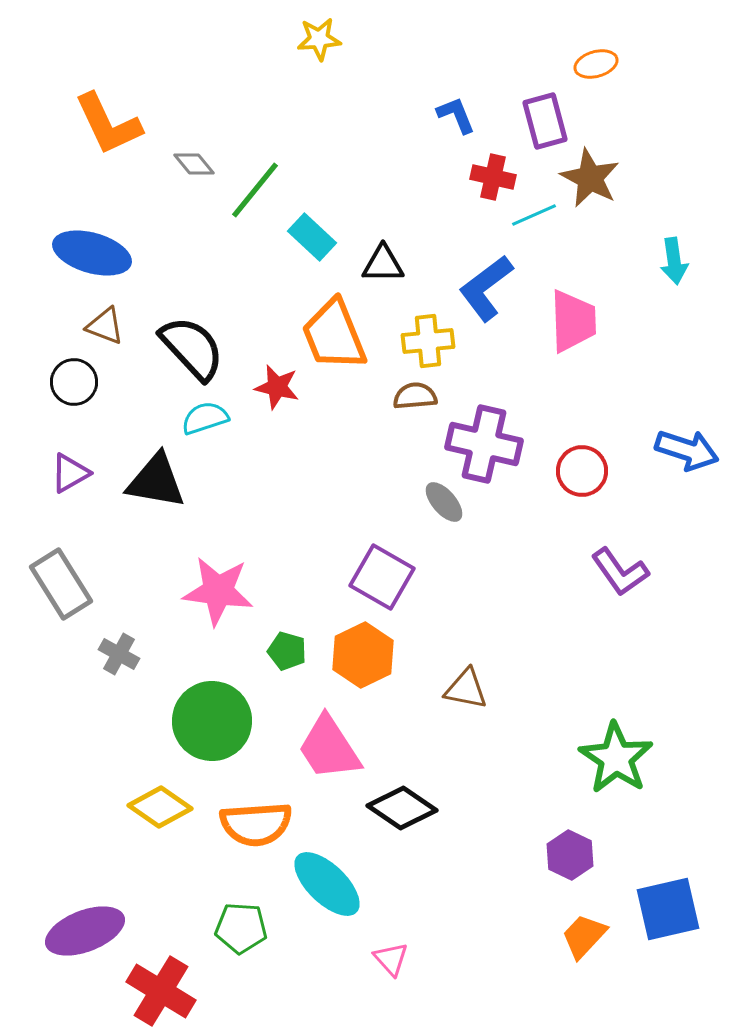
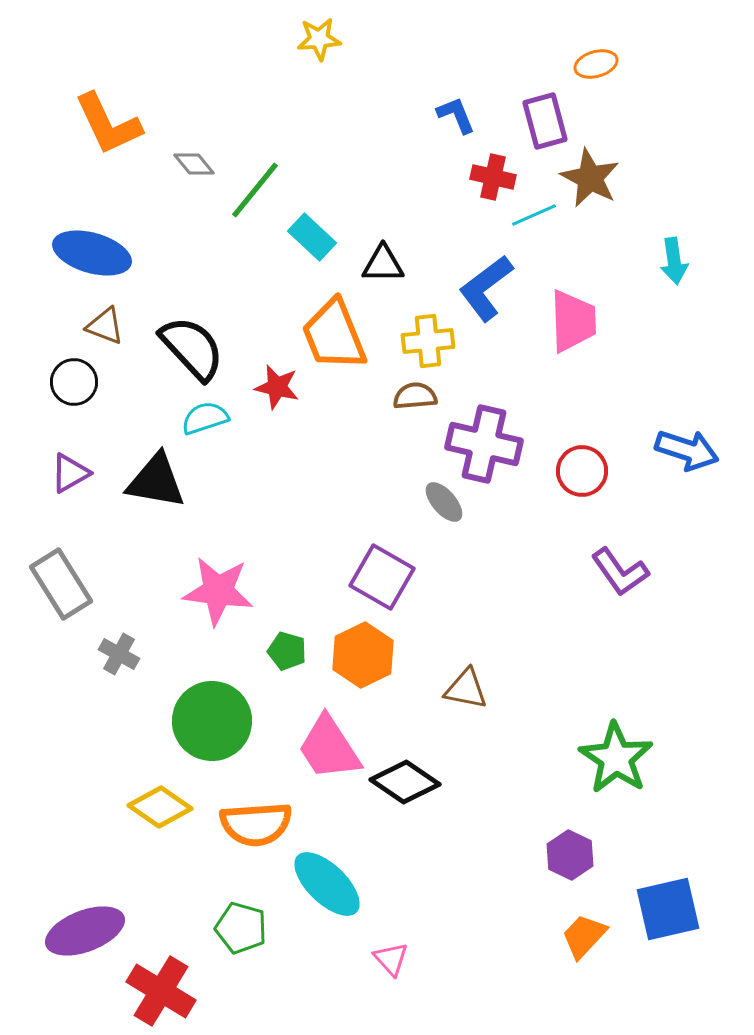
black diamond at (402, 808): moved 3 px right, 26 px up
green pentagon at (241, 928): rotated 12 degrees clockwise
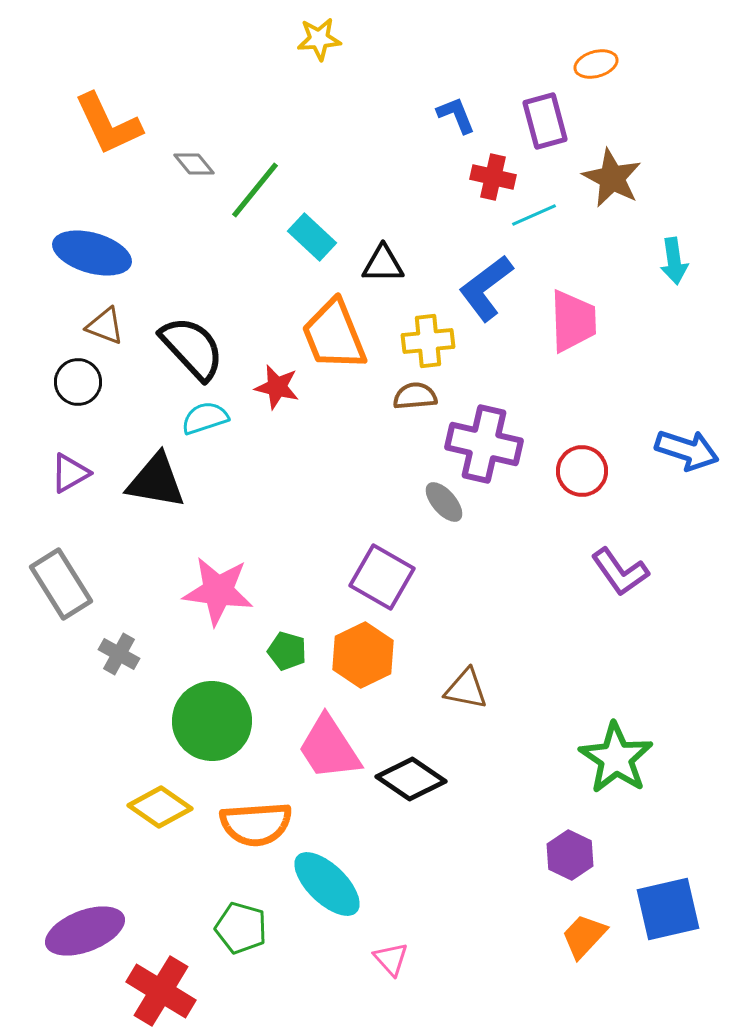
brown star at (590, 178): moved 22 px right
black circle at (74, 382): moved 4 px right
black diamond at (405, 782): moved 6 px right, 3 px up
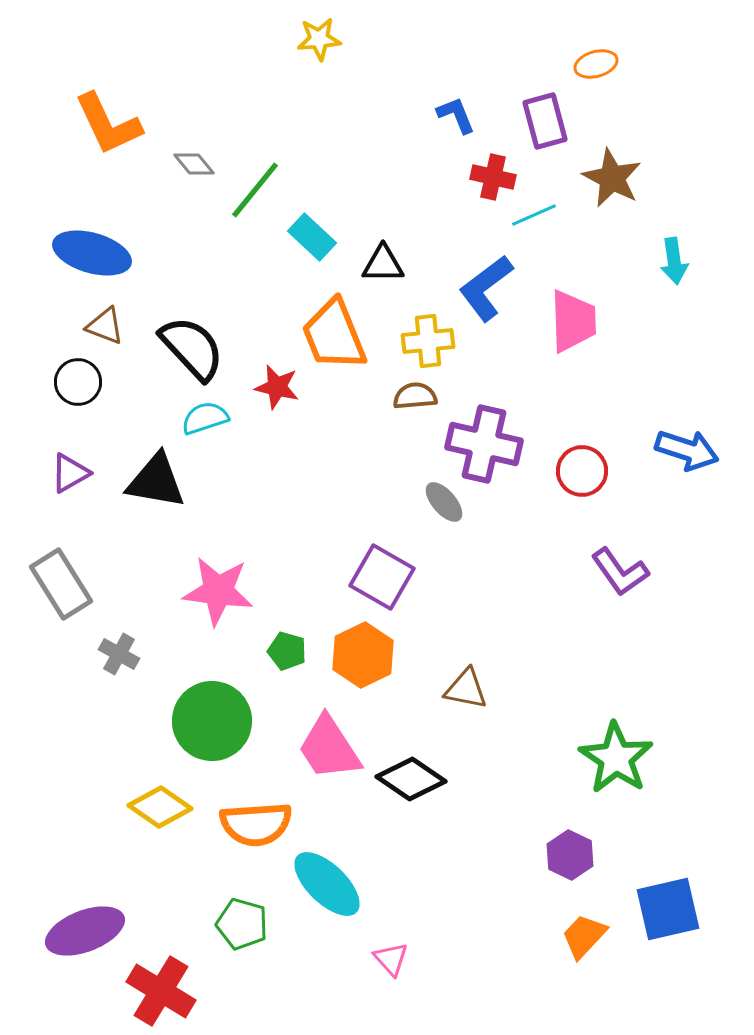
green pentagon at (241, 928): moved 1 px right, 4 px up
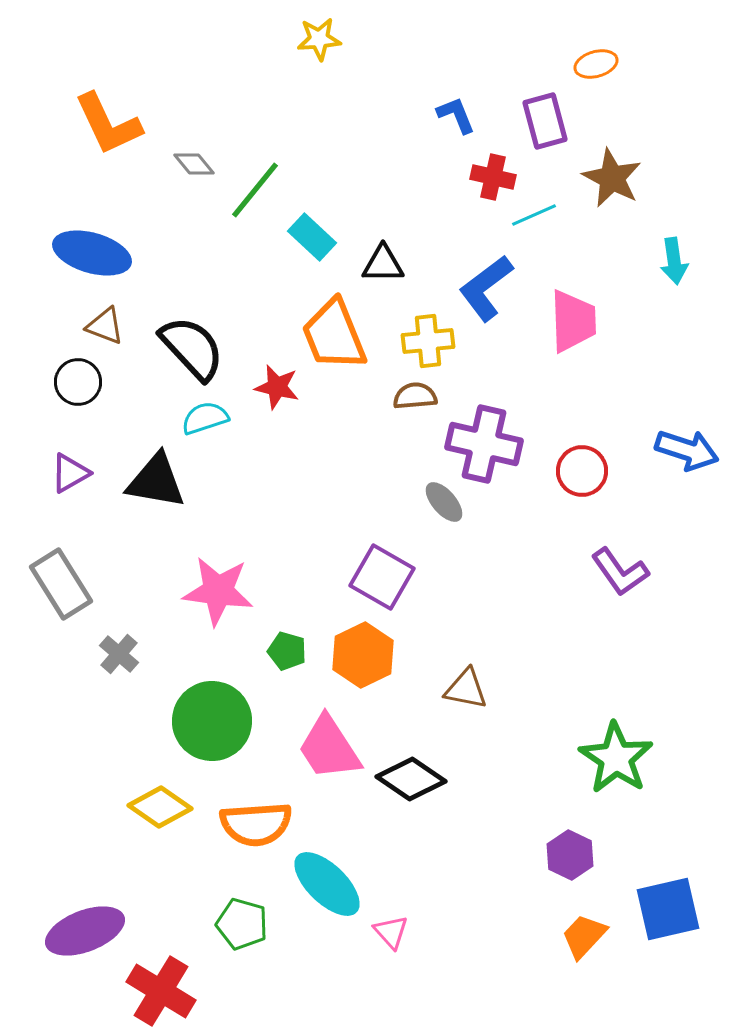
gray cross at (119, 654): rotated 12 degrees clockwise
pink triangle at (391, 959): moved 27 px up
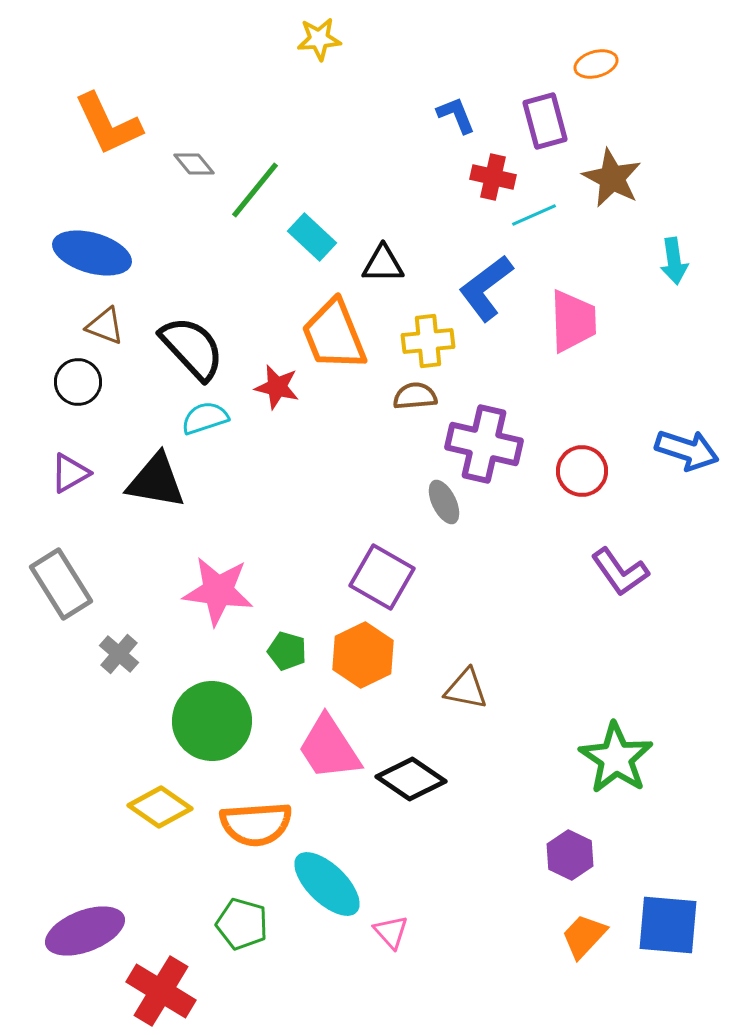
gray ellipse at (444, 502): rotated 15 degrees clockwise
blue square at (668, 909): moved 16 px down; rotated 18 degrees clockwise
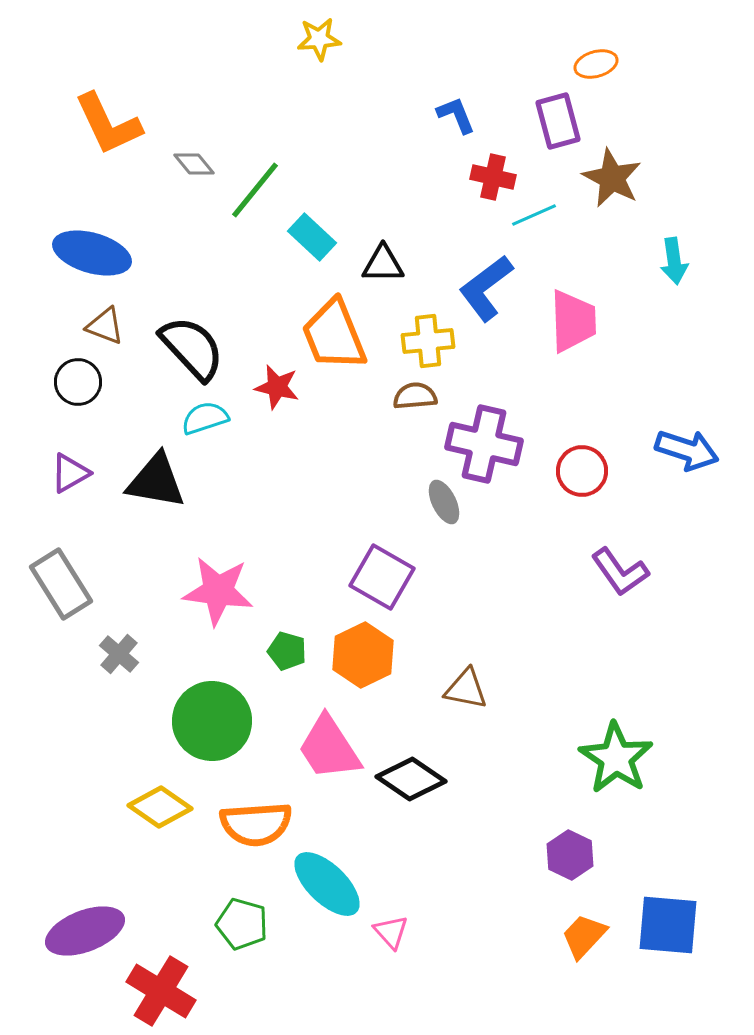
purple rectangle at (545, 121): moved 13 px right
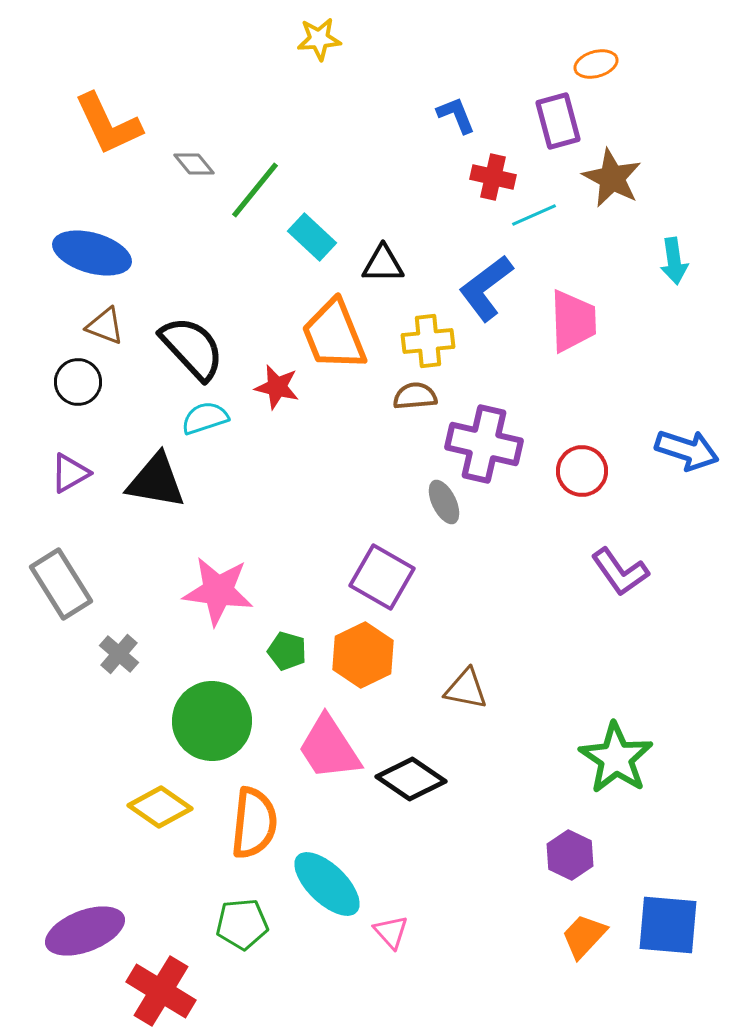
orange semicircle at (256, 824): moved 2 px left, 1 px up; rotated 80 degrees counterclockwise
green pentagon at (242, 924): rotated 21 degrees counterclockwise
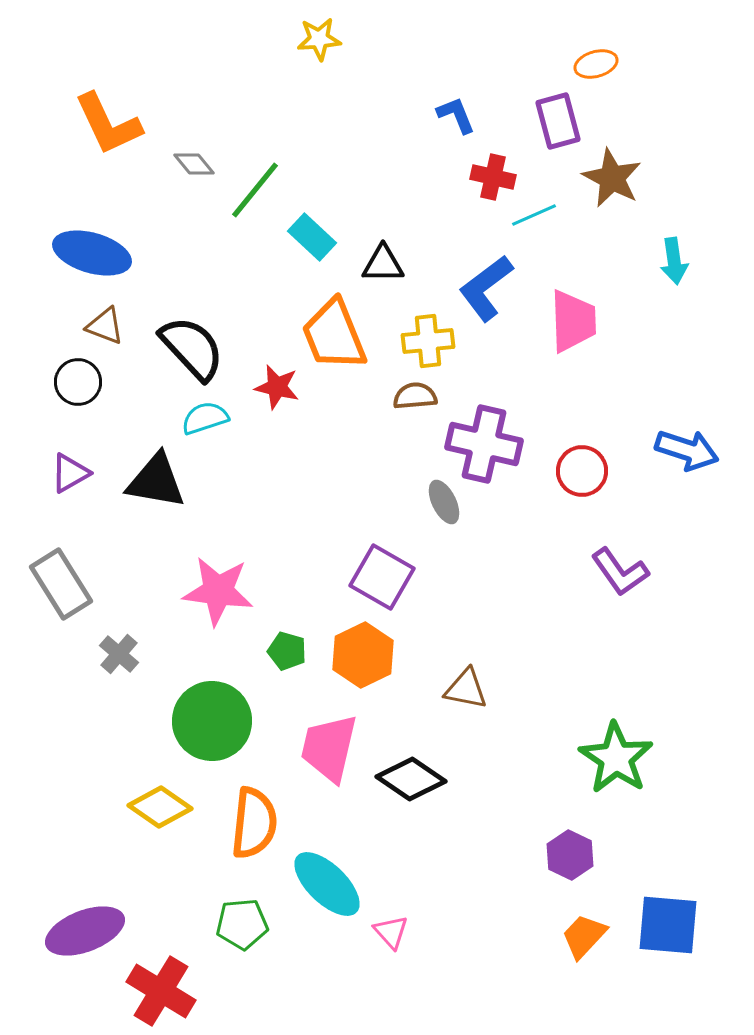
pink trapezoid at (329, 748): rotated 46 degrees clockwise
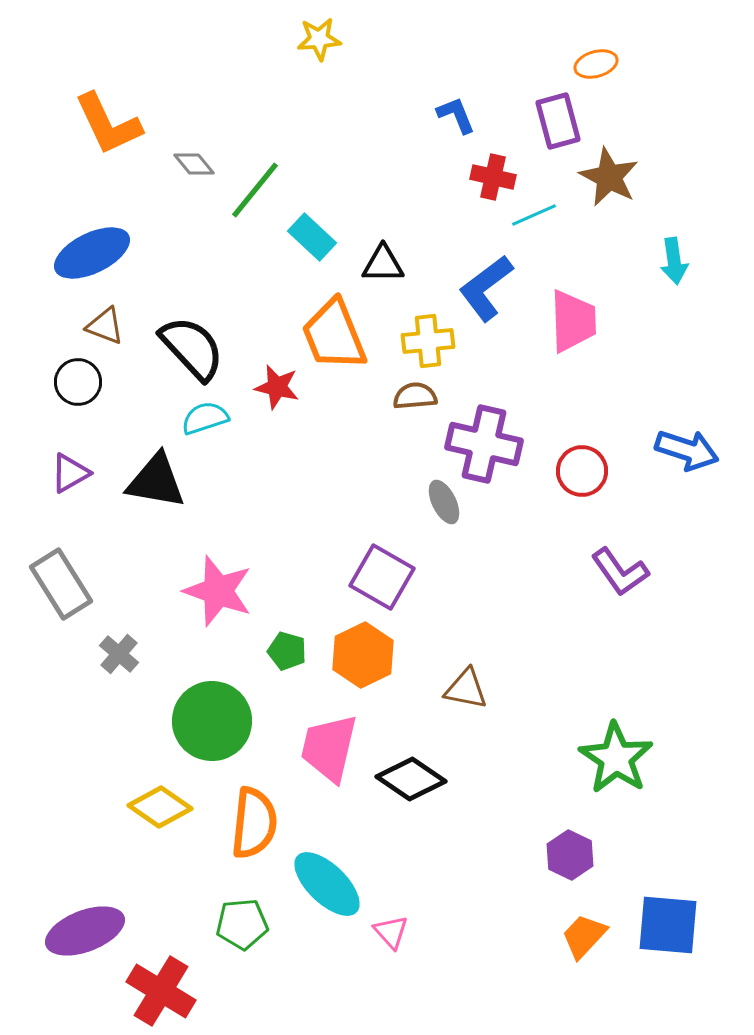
brown star at (612, 178): moved 3 px left, 1 px up
blue ellipse at (92, 253): rotated 42 degrees counterclockwise
pink star at (218, 591): rotated 12 degrees clockwise
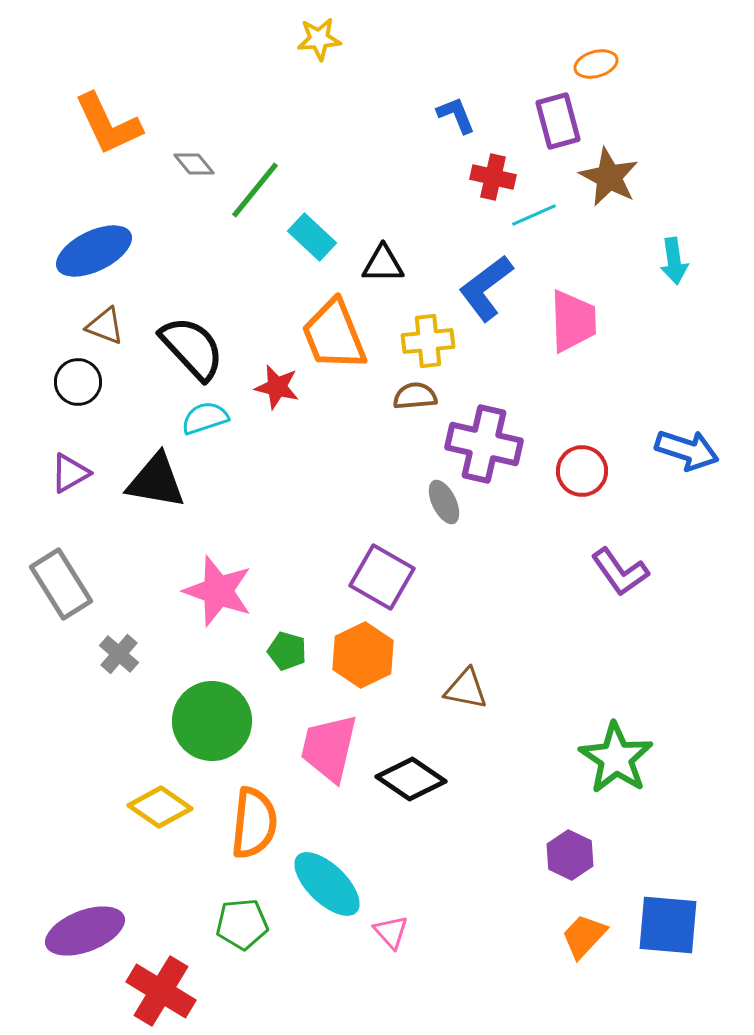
blue ellipse at (92, 253): moved 2 px right, 2 px up
